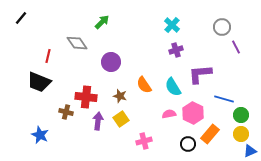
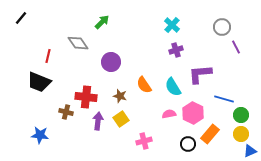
gray diamond: moved 1 px right
blue star: rotated 18 degrees counterclockwise
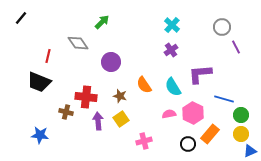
purple cross: moved 5 px left; rotated 16 degrees counterclockwise
purple arrow: rotated 12 degrees counterclockwise
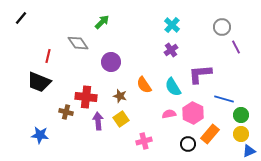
blue triangle: moved 1 px left
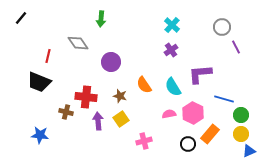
green arrow: moved 1 px left, 3 px up; rotated 140 degrees clockwise
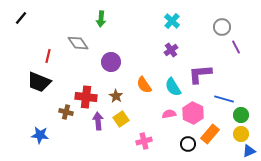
cyan cross: moved 4 px up
brown star: moved 4 px left; rotated 16 degrees clockwise
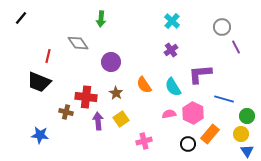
brown star: moved 3 px up
green circle: moved 6 px right, 1 px down
blue triangle: moved 2 px left; rotated 40 degrees counterclockwise
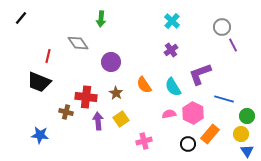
purple line: moved 3 px left, 2 px up
purple L-shape: rotated 15 degrees counterclockwise
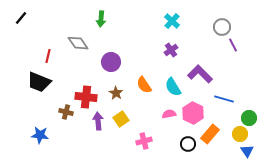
purple L-shape: rotated 65 degrees clockwise
green circle: moved 2 px right, 2 px down
yellow circle: moved 1 px left
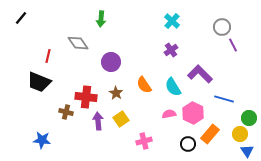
blue star: moved 2 px right, 5 px down
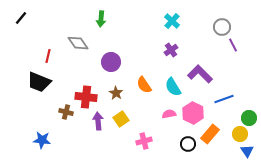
blue line: rotated 36 degrees counterclockwise
